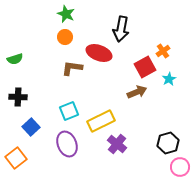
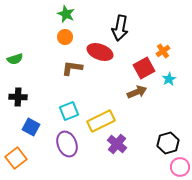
black arrow: moved 1 px left, 1 px up
red ellipse: moved 1 px right, 1 px up
red square: moved 1 px left, 1 px down
blue square: rotated 18 degrees counterclockwise
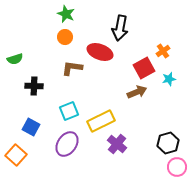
cyan star: rotated 16 degrees clockwise
black cross: moved 16 px right, 11 px up
purple ellipse: rotated 55 degrees clockwise
orange square: moved 3 px up; rotated 10 degrees counterclockwise
pink circle: moved 3 px left
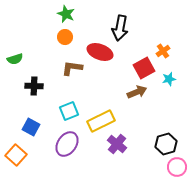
black hexagon: moved 2 px left, 1 px down
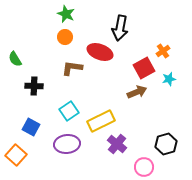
green semicircle: rotated 77 degrees clockwise
cyan square: rotated 12 degrees counterclockwise
purple ellipse: rotated 50 degrees clockwise
pink circle: moved 33 px left
